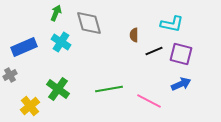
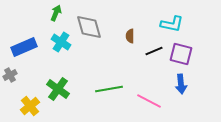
gray diamond: moved 4 px down
brown semicircle: moved 4 px left, 1 px down
blue arrow: rotated 108 degrees clockwise
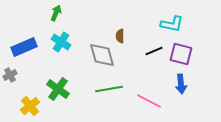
gray diamond: moved 13 px right, 28 px down
brown semicircle: moved 10 px left
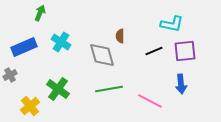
green arrow: moved 16 px left
purple square: moved 4 px right, 3 px up; rotated 20 degrees counterclockwise
pink line: moved 1 px right
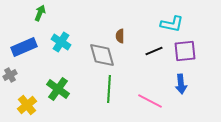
green line: rotated 76 degrees counterclockwise
yellow cross: moved 3 px left, 1 px up
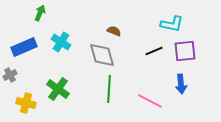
brown semicircle: moved 6 px left, 5 px up; rotated 112 degrees clockwise
yellow cross: moved 1 px left, 2 px up; rotated 36 degrees counterclockwise
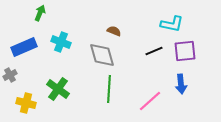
cyan cross: rotated 12 degrees counterclockwise
pink line: rotated 70 degrees counterclockwise
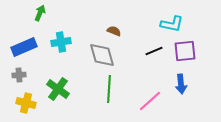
cyan cross: rotated 30 degrees counterclockwise
gray cross: moved 9 px right; rotated 24 degrees clockwise
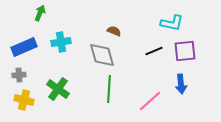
cyan L-shape: moved 1 px up
yellow cross: moved 2 px left, 3 px up
